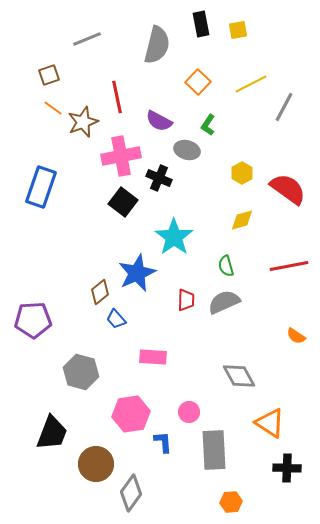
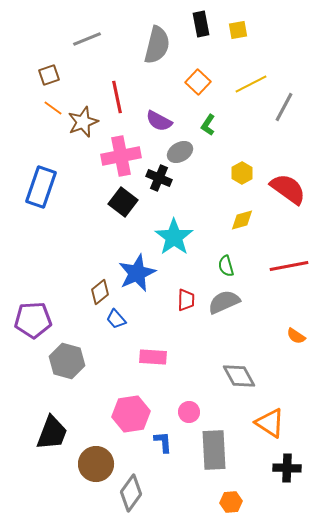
gray ellipse at (187, 150): moved 7 px left, 2 px down; rotated 45 degrees counterclockwise
gray hexagon at (81, 372): moved 14 px left, 11 px up
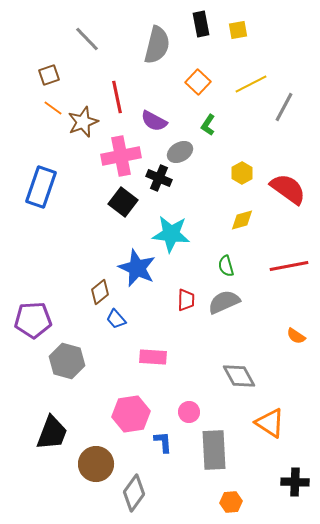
gray line at (87, 39): rotated 68 degrees clockwise
purple semicircle at (159, 121): moved 5 px left
cyan star at (174, 237): moved 3 px left, 3 px up; rotated 30 degrees counterclockwise
blue star at (137, 273): moved 5 px up; rotated 24 degrees counterclockwise
black cross at (287, 468): moved 8 px right, 14 px down
gray diamond at (131, 493): moved 3 px right
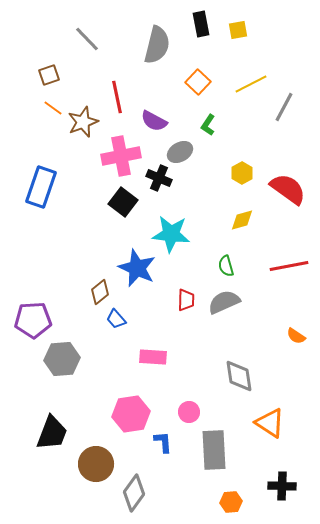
gray hexagon at (67, 361): moved 5 px left, 2 px up; rotated 20 degrees counterclockwise
gray diamond at (239, 376): rotated 20 degrees clockwise
black cross at (295, 482): moved 13 px left, 4 px down
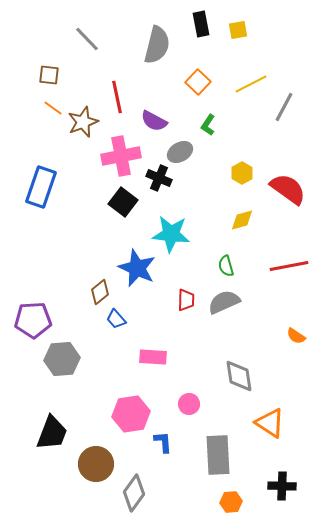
brown square at (49, 75): rotated 25 degrees clockwise
pink circle at (189, 412): moved 8 px up
gray rectangle at (214, 450): moved 4 px right, 5 px down
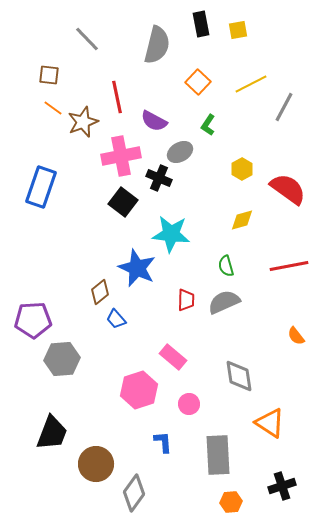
yellow hexagon at (242, 173): moved 4 px up
orange semicircle at (296, 336): rotated 18 degrees clockwise
pink rectangle at (153, 357): moved 20 px right; rotated 36 degrees clockwise
pink hexagon at (131, 414): moved 8 px right, 24 px up; rotated 9 degrees counterclockwise
black cross at (282, 486): rotated 20 degrees counterclockwise
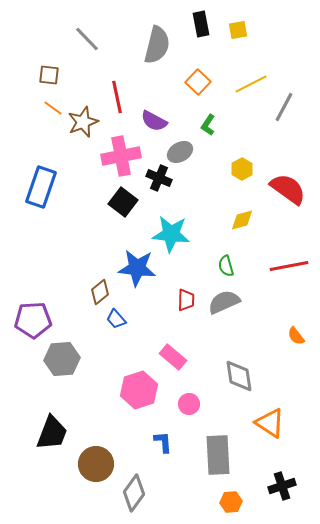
blue star at (137, 268): rotated 18 degrees counterclockwise
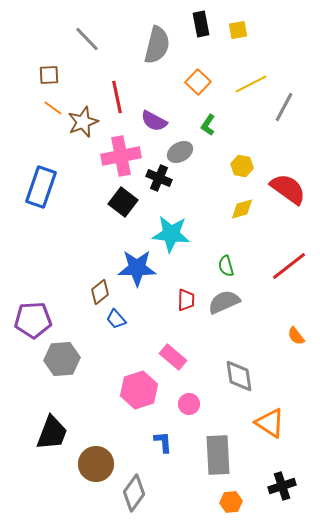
brown square at (49, 75): rotated 10 degrees counterclockwise
yellow hexagon at (242, 169): moved 3 px up; rotated 20 degrees counterclockwise
yellow diamond at (242, 220): moved 11 px up
red line at (289, 266): rotated 27 degrees counterclockwise
blue star at (137, 268): rotated 6 degrees counterclockwise
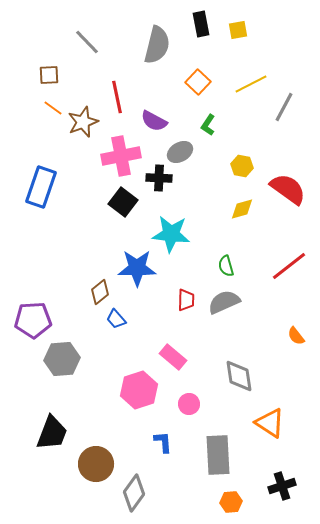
gray line at (87, 39): moved 3 px down
black cross at (159, 178): rotated 20 degrees counterclockwise
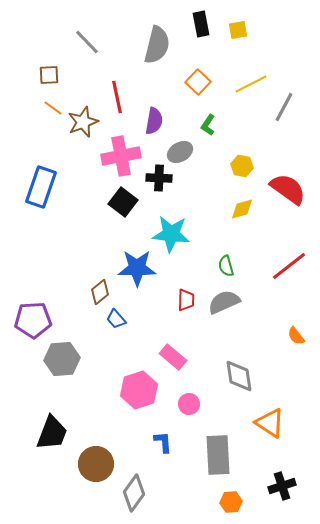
purple semicircle at (154, 121): rotated 108 degrees counterclockwise
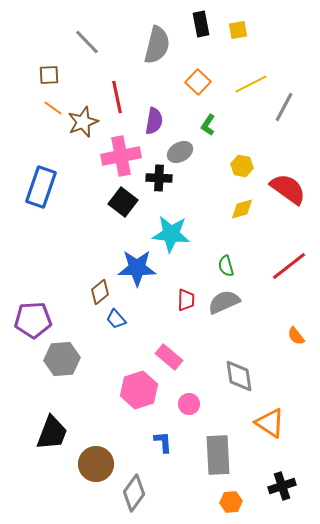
pink rectangle at (173, 357): moved 4 px left
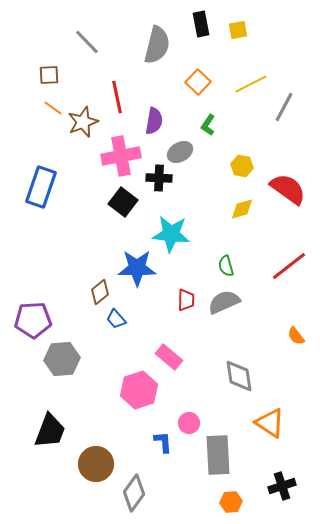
pink circle at (189, 404): moved 19 px down
black trapezoid at (52, 433): moved 2 px left, 2 px up
